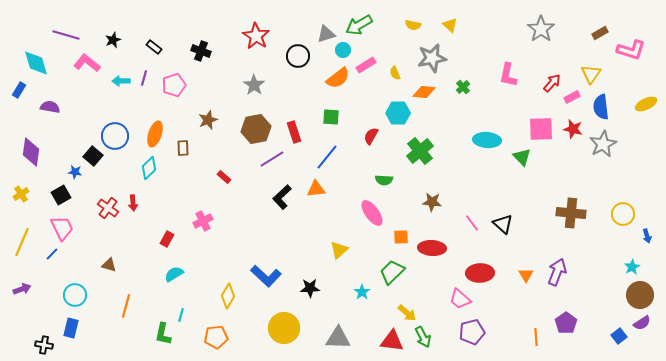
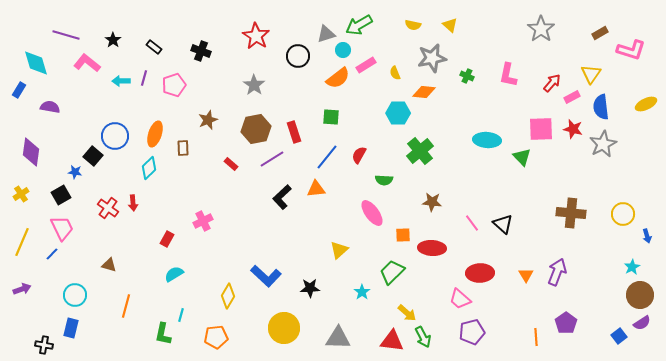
black star at (113, 40): rotated 14 degrees counterclockwise
green cross at (463, 87): moved 4 px right, 11 px up; rotated 24 degrees counterclockwise
red semicircle at (371, 136): moved 12 px left, 19 px down
red rectangle at (224, 177): moved 7 px right, 13 px up
orange square at (401, 237): moved 2 px right, 2 px up
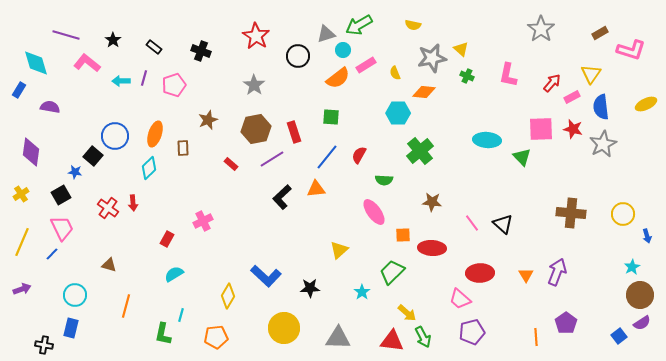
yellow triangle at (450, 25): moved 11 px right, 24 px down
pink ellipse at (372, 213): moved 2 px right, 1 px up
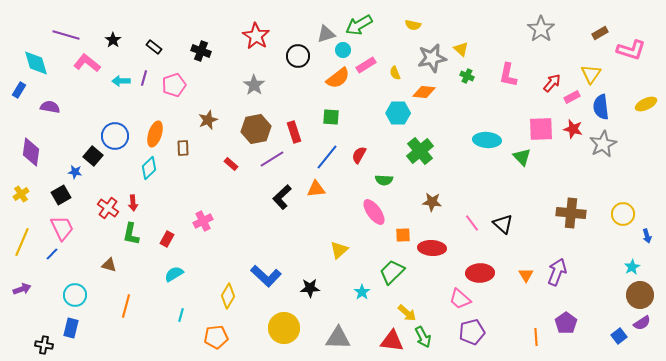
green L-shape at (163, 334): moved 32 px left, 100 px up
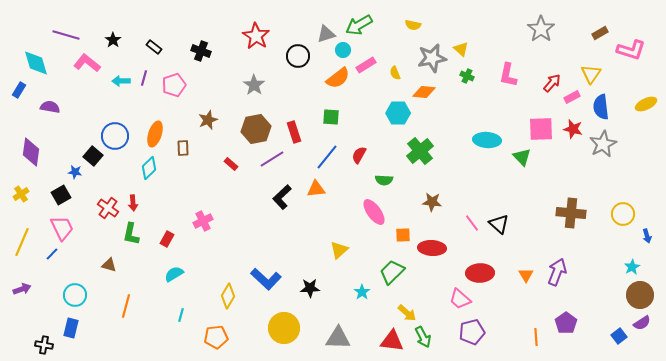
black triangle at (503, 224): moved 4 px left
blue L-shape at (266, 276): moved 3 px down
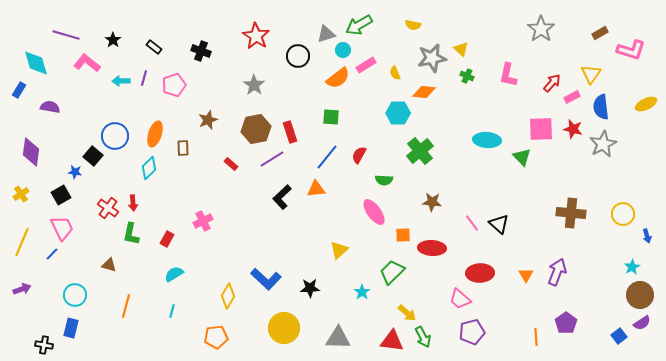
red rectangle at (294, 132): moved 4 px left
cyan line at (181, 315): moved 9 px left, 4 px up
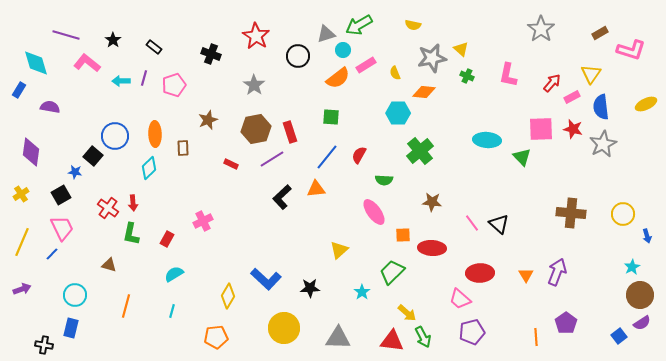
black cross at (201, 51): moved 10 px right, 3 px down
orange ellipse at (155, 134): rotated 20 degrees counterclockwise
red rectangle at (231, 164): rotated 16 degrees counterclockwise
